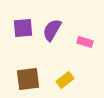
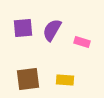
pink rectangle: moved 3 px left
yellow rectangle: rotated 42 degrees clockwise
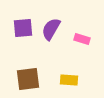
purple semicircle: moved 1 px left, 1 px up
pink rectangle: moved 3 px up
yellow rectangle: moved 4 px right
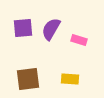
pink rectangle: moved 3 px left, 1 px down
yellow rectangle: moved 1 px right, 1 px up
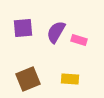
purple semicircle: moved 5 px right, 3 px down
brown square: rotated 15 degrees counterclockwise
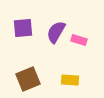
yellow rectangle: moved 1 px down
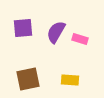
pink rectangle: moved 1 px right, 1 px up
brown square: rotated 10 degrees clockwise
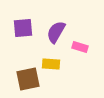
pink rectangle: moved 8 px down
yellow rectangle: moved 19 px left, 16 px up
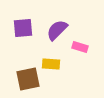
purple semicircle: moved 1 px right, 2 px up; rotated 15 degrees clockwise
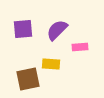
purple square: moved 1 px down
pink rectangle: rotated 21 degrees counterclockwise
